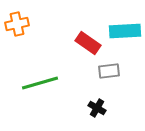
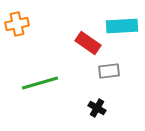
cyan rectangle: moved 3 px left, 5 px up
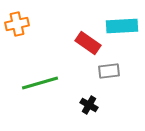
black cross: moved 8 px left, 3 px up
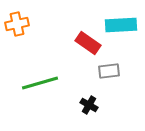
cyan rectangle: moved 1 px left, 1 px up
